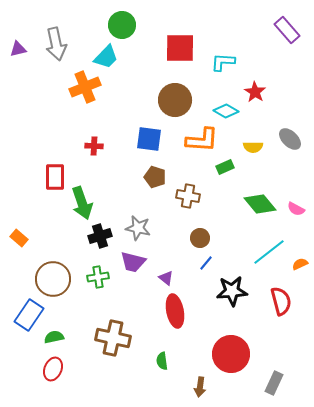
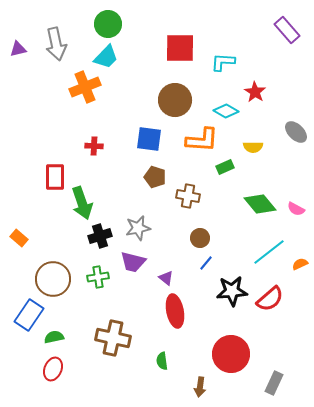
green circle at (122, 25): moved 14 px left, 1 px up
gray ellipse at (290, 139): moved 6 px right, 7 px up
gray star at (138, 228): rotated 25 degrees counterclockwise
red semicircle at (281, 301): moved 11 px left, 2 px up; rotated 64 degrees clockwise
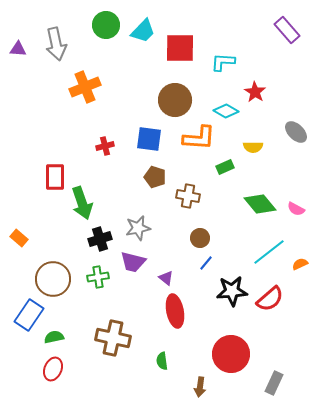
green circle at (108, 24): moved 2 px left, 1 px down
purple triangle at (18, 49): rotated 18 degrees clockwise
cyan trapezoid at (106, 57): moved 37 px right, 26 px up
orange L-shape at (202, 140): moved 3 px left, 2 px up
red cross at (94, 146): moved 11 px right; rotated 18 degrees counterclockwise
black cross at (100, 236): moved 3 px down
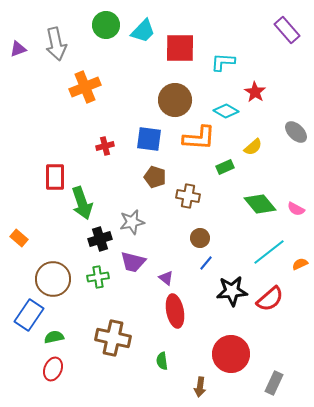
purple triangle at (18, 49): rotated 24 degrees counterclockwise
yellow semicircle at (253, 147): rotated 42 degrees counterclockwise
gray star at (138, 228): moved 6 px left, 6 px up
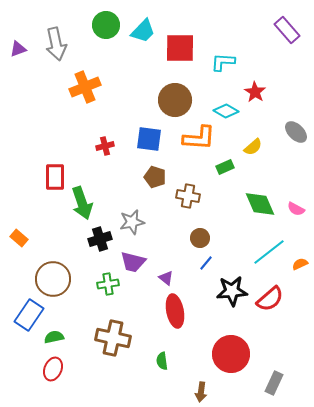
green diamond at (260, 204): rotated 16 degrees clockwise
green cross at (98, 277): moved 10 px right, 7 px down
brown arrow at (200, 387): moved 1 px right, 5 px down
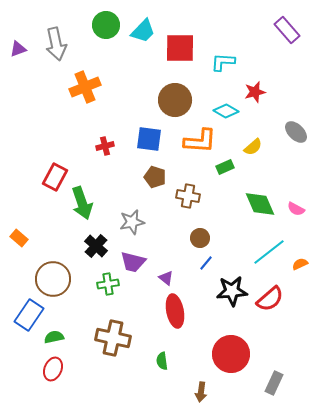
red star at (255, 92): rotated 25 degrees clockwise
orange L-shape at (199, 138): moved 1 px right, 3 px down
red rectangle at (55, 177): rotated 28 degrees clockwise
black cross at (100, 239): moved 4 px left, 7 px down; rotated 30 degrees counterclockwise
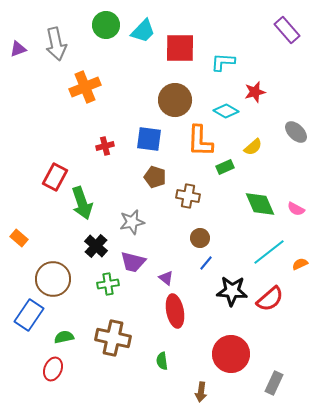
orange L-shape at (200, 141): rotated 88 degrees clockwise
black star at (232, 291): rotated 8 degrees clockwise
green semicircle at (54, 337): moved 10 px right
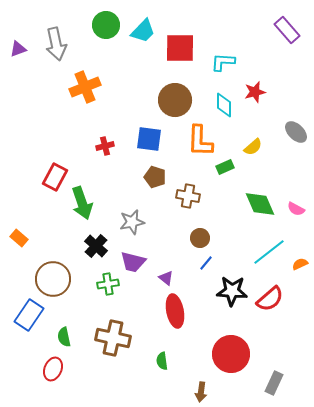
cyan diamond at (226, 111): moved 2 px left, 6 px up; rotated 60 degrees clockwise
green semicircle at (64, 337): rotated 90 degrees counterclockwise
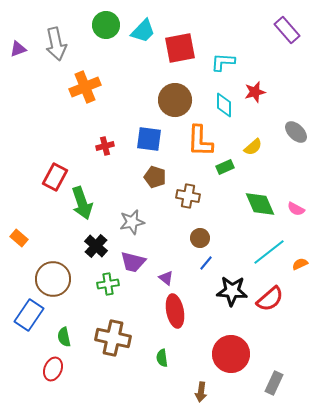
red square at (180, 48): rotated 12 degrees counterclockwise
green semicircle at (162, 361): moved 3 px up
